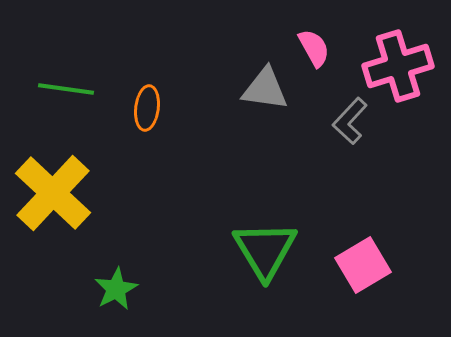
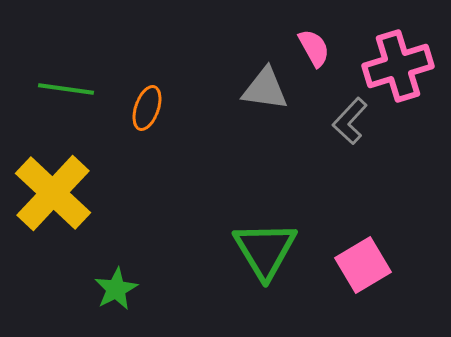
orange ellipse: rotated 12 degrees clockwise
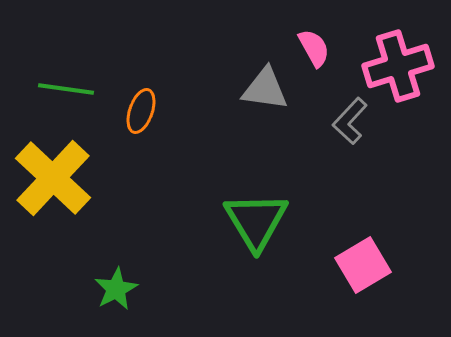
orange ellipse: moved 6 px left, 3 px down
yellow cross: moved 15 px up
green triangle: moved 9 px left, 29 px up
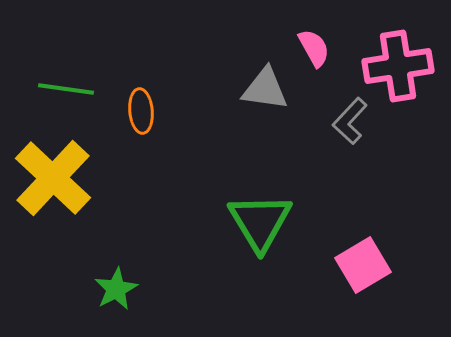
pink cross: rotated 8 degrees clockwise
orange ellipse: rotated 24 degrees counterclockwise
green triangle: moved 4 px right, 1 px down
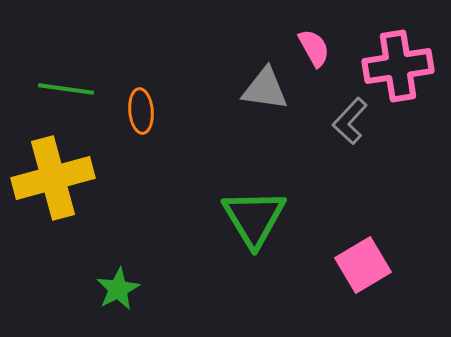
yellow cross: rotated 32 degrees clockwise
green triangle: moved 6 px left, 4 px up
green star: moved 2 px right
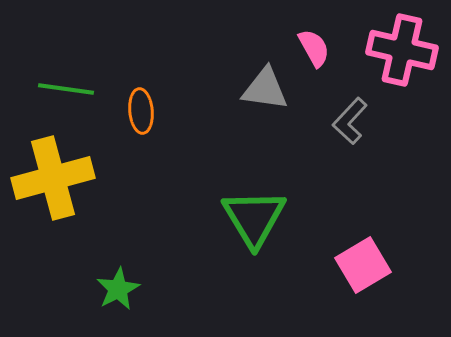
pink cross: moved 4 px right, 16 px up; rotated 22 degrees clockwise
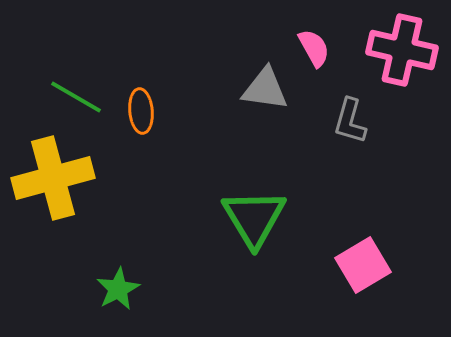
green line: moved 10 px right, 8 px down; rotated 22 degrees clockwise
gray L-shape: rotated 27 degrees counterclockwise
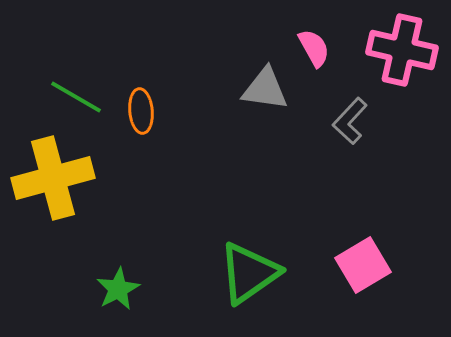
gray L-shape: rotated 27 degrees clockwise
green triangle: moved 5 px left, 55 px down; rotated 26 degrees clockwise
